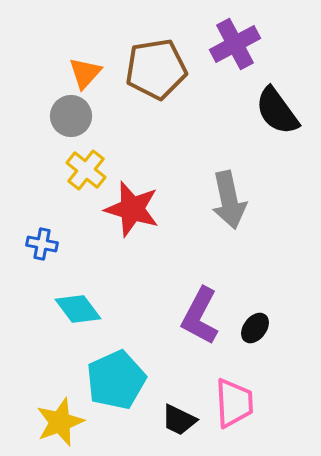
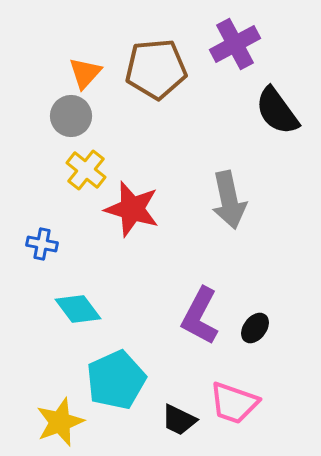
brown pentagon: rotated 4 degrees clockwise
pink trapezoid: rotated 112 degrees clockwise
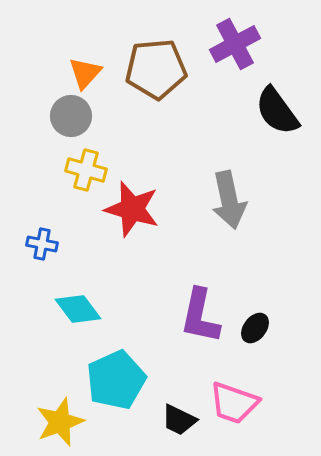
yellow cross: rotated 24 degrees counterclockwise
purple L-shape: rotated 16 degrees counterclockwise
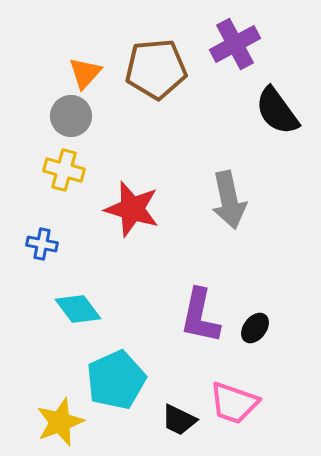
yellow cross: moved 22 px left
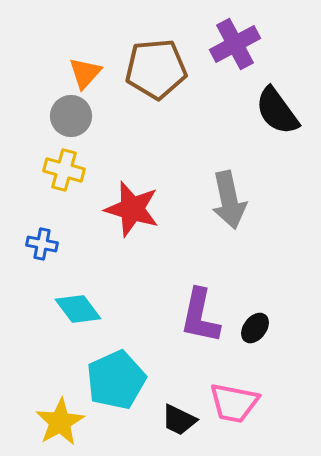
pink trapezoid: rotated 8 degrees counterclockwise
yellow star: rotated 9 degrees counterclockwise
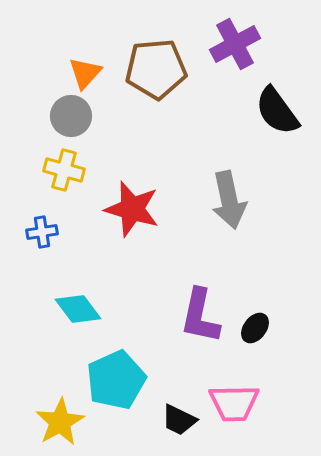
blue cross: moved 12 px up; rotated 20 degrees counterclockwise
pink trapezoid: rotated 12 degrees counterclockwise
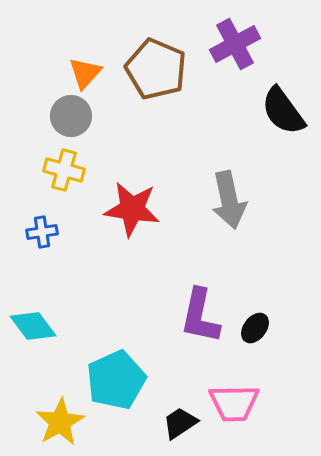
brown pentagon: rotated 28 degrees clockwise
black semicircle: moved 6 px right
red star: rotated 8 degrees counterclockwise
cyan diamond: moved 45 px left, 17 px down
black trapezoid: moved 1 px right, 3 px down; rotated 120 degrees clockwise
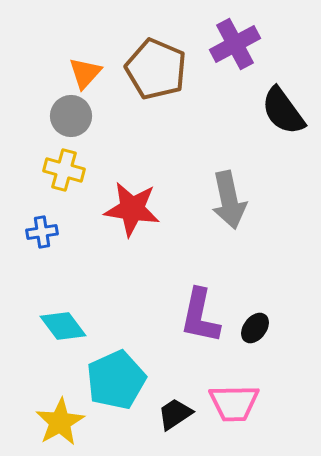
cyan diamond: moved 30 px right
black trapezoid: moved 5 px left, 9 px up
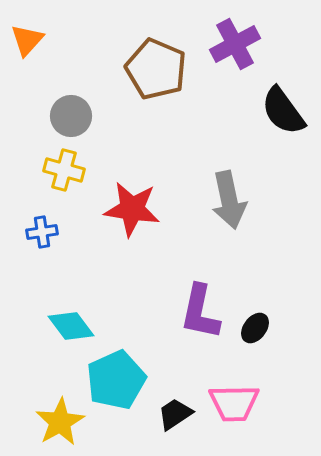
orange triangle: moved 58 px left, 33 px up
purple L-shape: moved 4 px up
cyan diamond: moved 8 px right
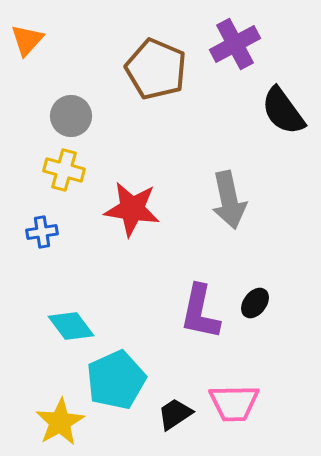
black ellipse: moved 25 px up
